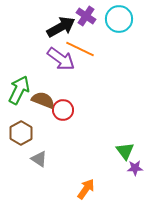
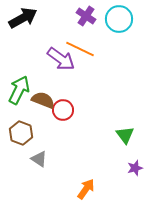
black arrow: moved 38 px left, 9 px up
brown hexagon: rotated 10 degrees counterclockwise
green triangle: moved 16 px up
purple star: rotated 14 degrees counterclockwise
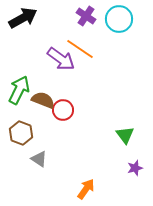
orange line: rotated 8 degrees clockwise
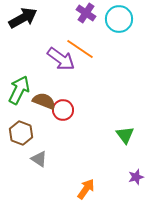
purple cross: moved 3 px up
brown semicircle: moved 1 px right, 1 px down
purple star: moved 1 px right, 9 px down
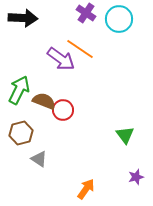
black arrow: rotated 32 degrees clockwise
brown hexagon: rotated 25 degrees clockwise
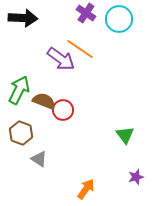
brown hexagon: rotated 25 degrees counterclockwise
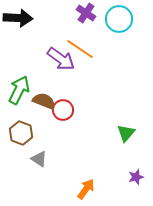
black arrow: moved 5 px left
green triangle: moved 1 px right, 2 px up; rotated 18 degrees clockwise
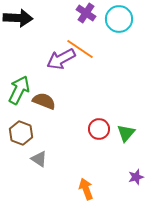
purple arrow: rotated 116 degrees clockwise
red circle: moved 36 px right, 19 px down
orange arrow: rotated 55 degrees counterclockwise
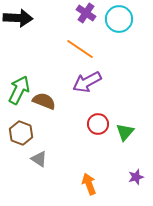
purple arrow: moved 26 px right, 23 px down
red circle: moved 1 px left, 5 px up
green triangle: moved 1 px left, 1 px up
orange arrow: moved 3 px right, 5 px up
